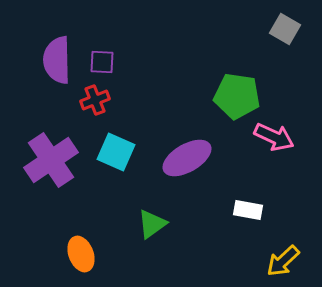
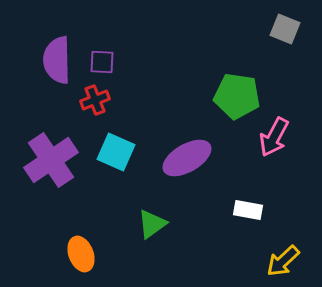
gray square: rotated 8 degrees counterclockwise
pink arrow: rotated 93 degrees clockwise
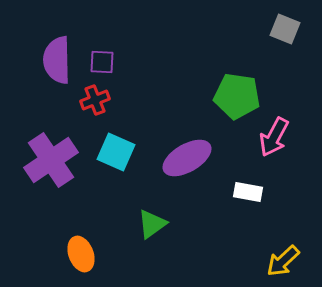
white rectangle: moved 18 px up
